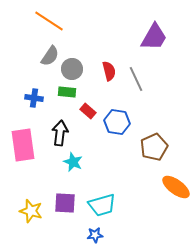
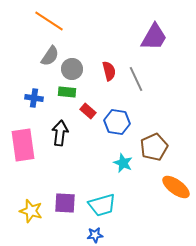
cyan star: moved 50 px right, 1 px down
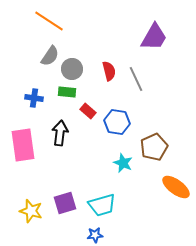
purple square: rotated 20 degrees counterclockwise
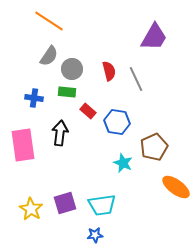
gray semicircle: moved 1 px left
cyan trapezoid: rotated 8 degrees clockwise
yellow star: moved 2 px up; rotated 15 degrees clockwise
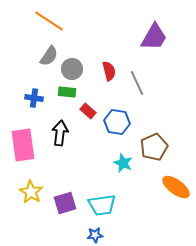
gray line: moved 1 px right, 4 px down
yellow star: moved 17 px up
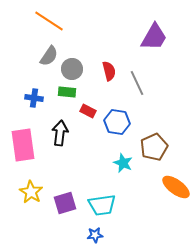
red rectangle: rotated 14 degrees counterclockwise
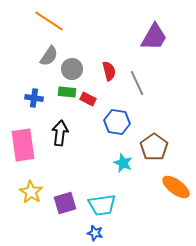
red rectangle: moved 12 px up
brown pentagon: rotated 12 degrees counterclockwise
blue star: moved 2 px up; rotated 21 degrees clockwise
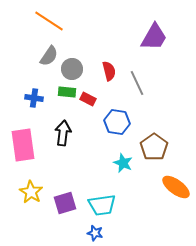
black arrow: moved 3 px right
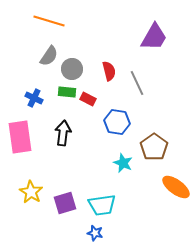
orange line: rotated 16 degrees counterclockwise
blue cross: rotated 18 degrees clockwise
pink rectangle: moved 3 px left, 8 px up
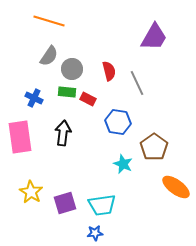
blue hexagon: moved 1 px right
cyan star: moved 1 px down
blue star: rotated 21 degrees counterclockwise
